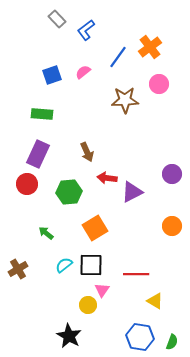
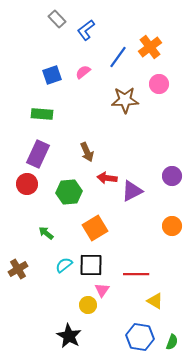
purple circle: moved 2 px down
purple triangle: moved 1 px up
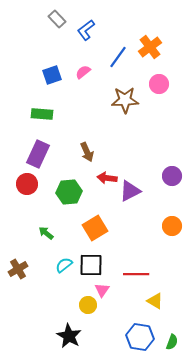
purple triangle: moved 2 px left
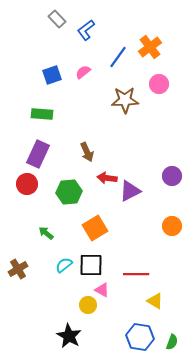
pink triangle: rotated 35 degrees counterclockwise
